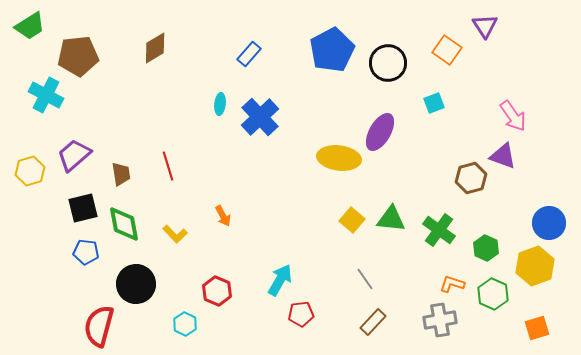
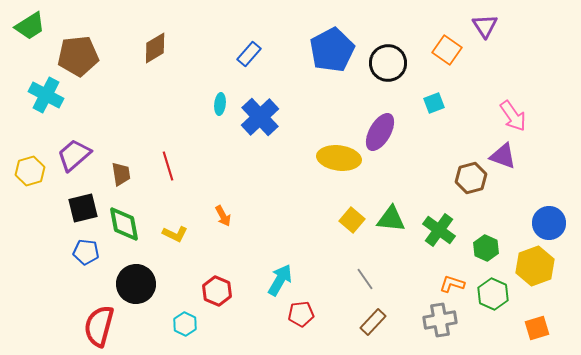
yellow L-shape at (175, 234): rotated 20 degrees counterclockwise
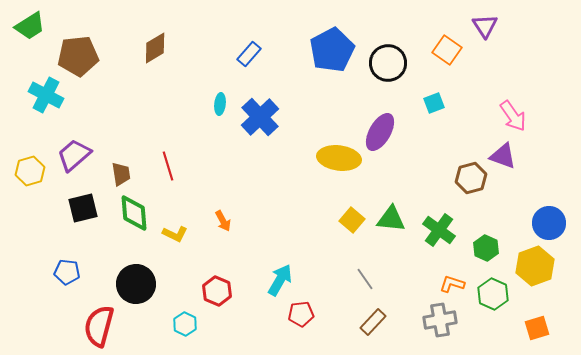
orange arrow at (223, 216): moved 5 px down
green diamond at (124, 224): moved 10 px right, 11 px up; rotated 6 degrees clockwise
blue pentagon at (86, 252): moved 19 px left, 20 px down
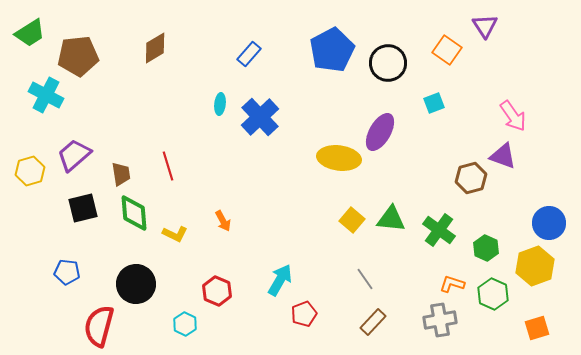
green trapezoid at (30, 26): moved 7 px down
red pentagon at (301, 314): moved 3 px right; rotated 15 degrees counterclockwise
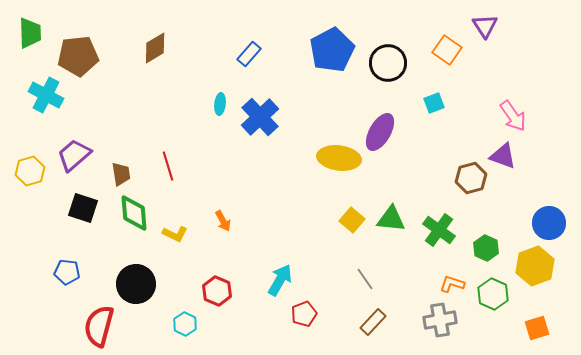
green trapezoid at (30, 33): rotated 60 degrees counterclockwise
black square at (83, 208): rotated 32 degrees clockwise
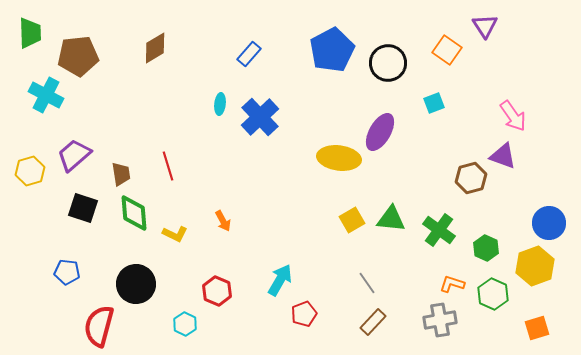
yellow square at (352, 220): rotated 20 degrees clockwise
gray line at (365, 279): moved 2 px right, 4 px down
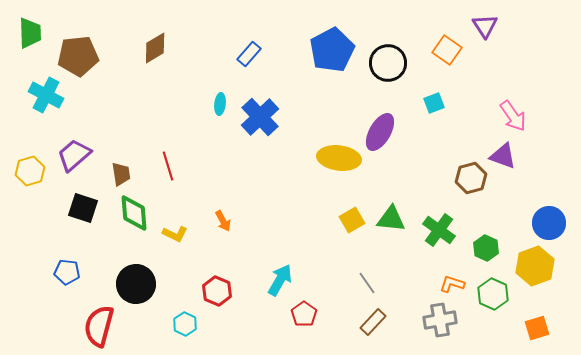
red pentagon at (304, 314): rotated 15 degrees counterclockwise
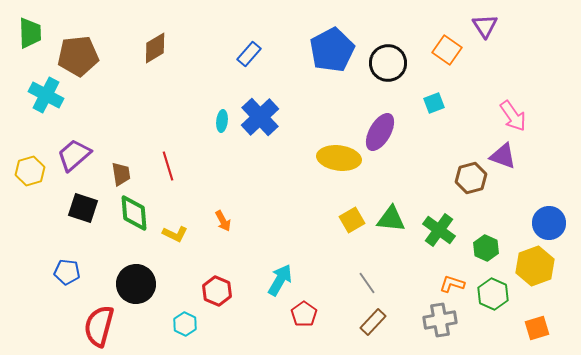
cyan ellipse at (220, 104): moved 2 px right, 17 px down
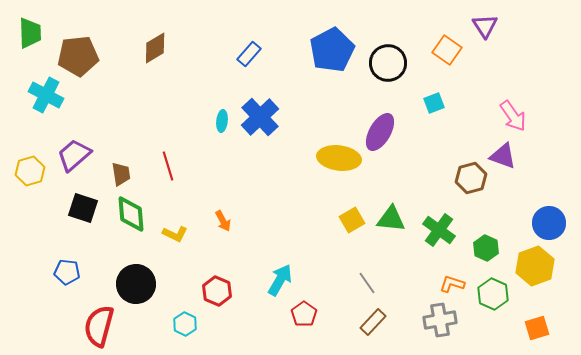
green diamond at (134, 213): moved 3 px left, 1 px down
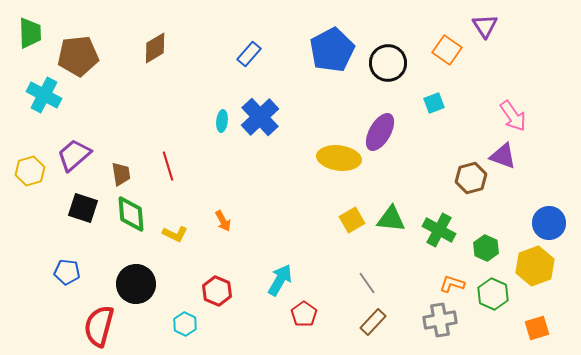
cyan cross at (46, 95): moved 2 px left
green cross at (439, 230): rotated 8 degrees counterclockwise
